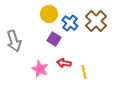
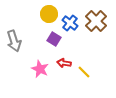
yellow line: rotated 32 degrees counterclockwise
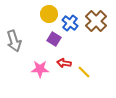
pink star: rotated 24 degrees counterclockwise
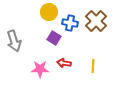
yellow circle: moved 2 px up
blue cross: rotated 28 degrees counterclockwise
purple square: moved 1 px up
yellow line: moved 9 px right, 6 px up; rotated 48 degrees clockwise
